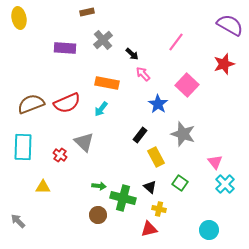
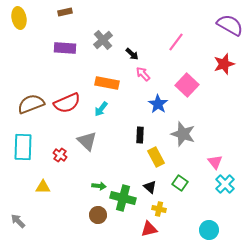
brown rectangle: moved 22 px left
black rectangle: rotated 35 degrees counterclockwise
gray triangle: moved 3 px right, 1 px up
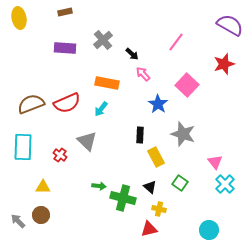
brown circle: moved 57 px left
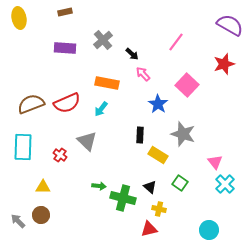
yellow rectangle: moved 2 px right, 2 px up; rotated 30 degrees counterclockwise
